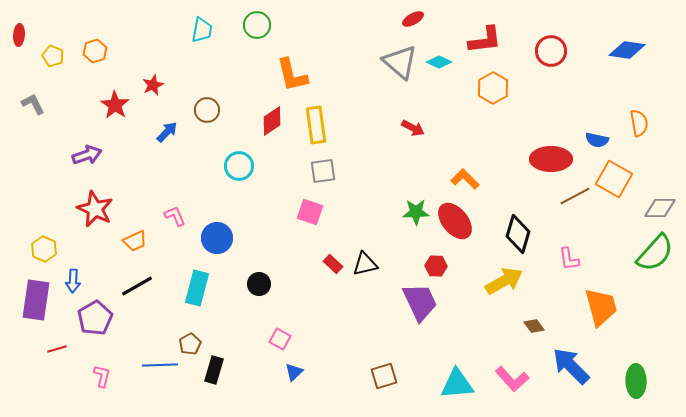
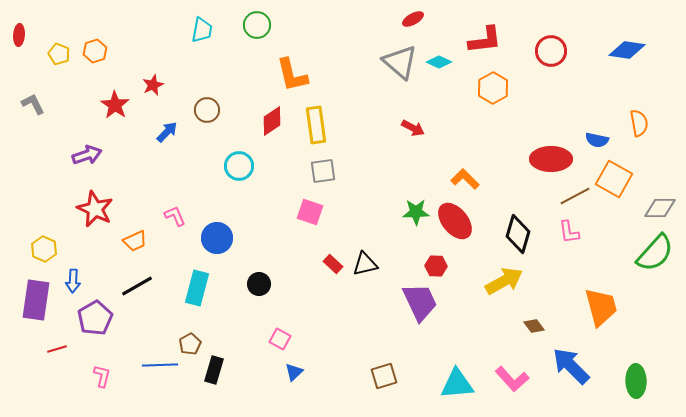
yellow pentagon at (53, 56): moved 6 px right, 2 px up
pink L-shape at (569, 259): moved 27 px up
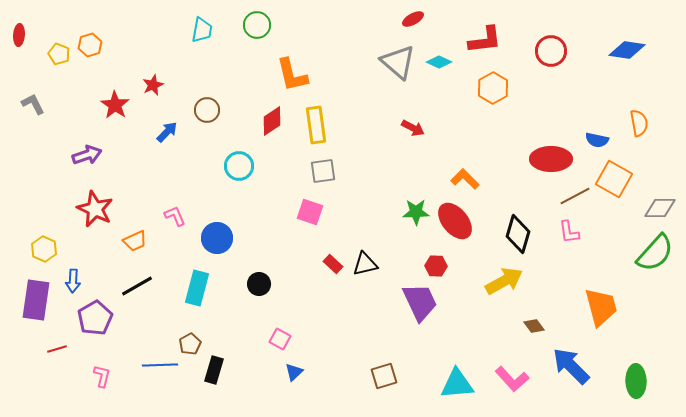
orange hexagon at (95, 51): moved 5 px left, 6 px up
gray triangle at (400, 62): moved 2 px left
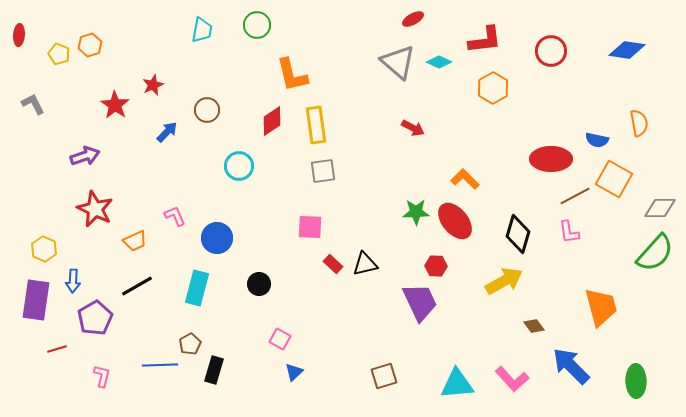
purple arrow at (87, 155): moved 2 px left, 1 px down
pink square at (310, 212): moved 15 px down; rotated 16 degrees counterclockwise
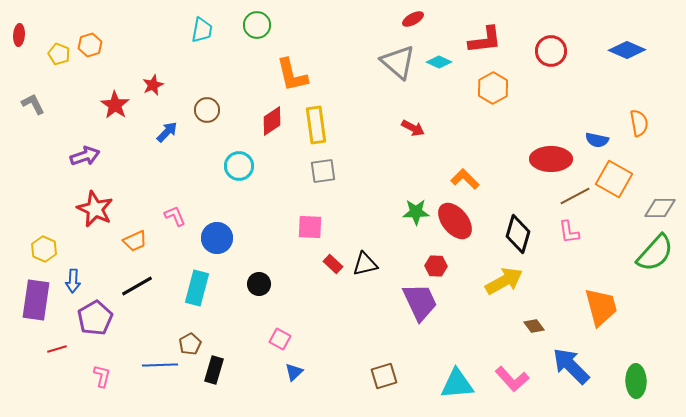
blue diamond at (627, 50): rotated 15 degrees clockwise
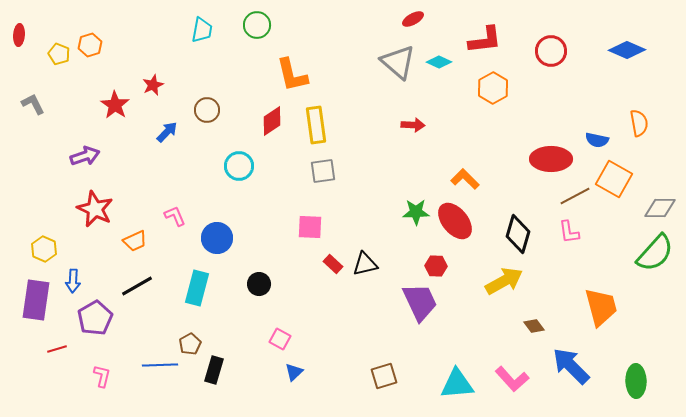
red arrow at (413, 128): moved 3 px up; rotated 25 degrees counterclockwise
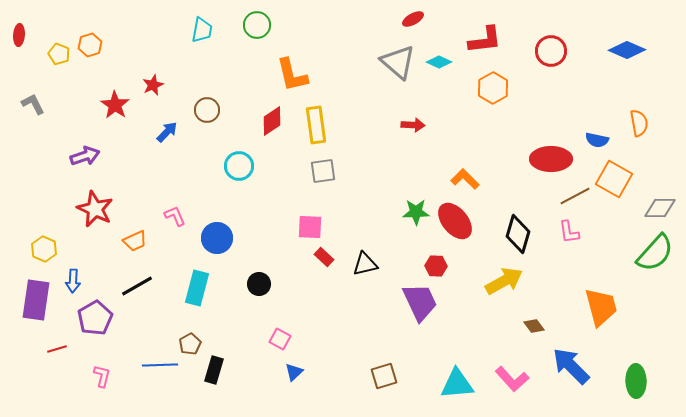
red rectangle at (333, 264): moved 9 px left, 7 px up
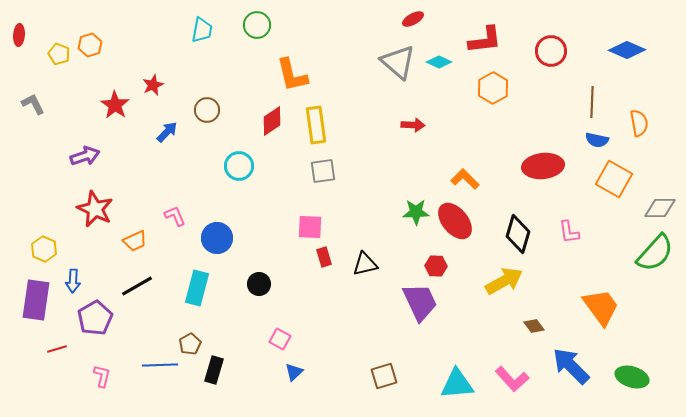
red ellipse at (551, 159): moved 8 px left, 7 px down; rotated 6 degrees counterclockwise
brown line at (575, 196): moved 17 px right, 94 px up; rotated 60 degrees counterclockwise
red rectangle at (324, 257): rotated 30 degrees clockwise
orange trapezoid at (601, 307): rotated 21 degrees counterclockwise
green ellipse at (636, 381): moved 4 px left, 4 px up; rotated 72 degrees counterclockwise
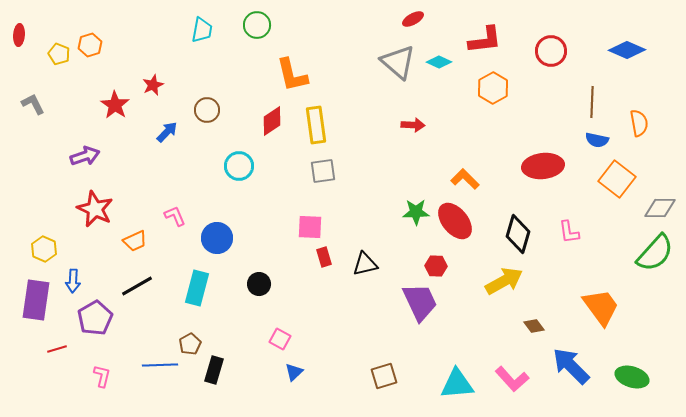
orange square at (614, 179): moved 3 px right; rotated 9 degrees clockwise
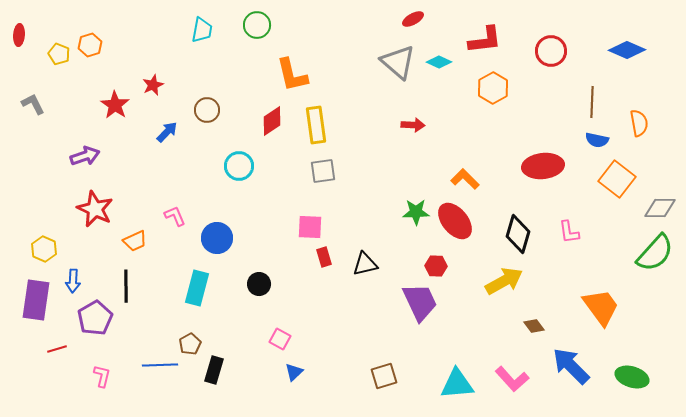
black line at (137, 286): moved 11 px left; rotated 60 degrees counterclockwise
